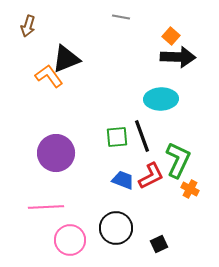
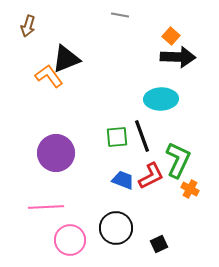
gray line: moved 1 px left, 2 px up
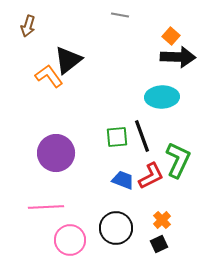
black triangle: moved 2 px right, 1 px down; rotated 16 degrees counterclockwise
cyan ellipse: moved 1 px right, 2 px up
orange cross: moved 28 px left, 31 px down; rotated 18 degrees clockwise
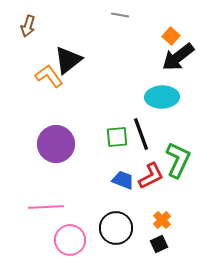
black arrow: rotated 140 degrees clockwise
black line: moved 1 px left, 2 px up
purple circle: moved 9 px up
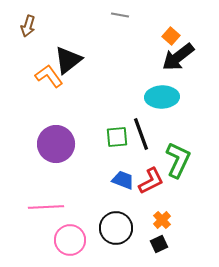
red L-shape: moved 5 px down
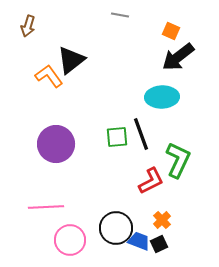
orange square: moved 5 px up; rotated 18 degrees counterclockwise
black triangle: moved 3 px right
blue trapezoid: moved 16 px right, 61 px down
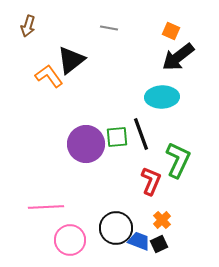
gray line: moved 11 px left, 13 px down
purple circle: moved 30 px right
red L-shape: rotated 40 degrees counterclockwise
